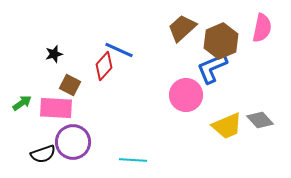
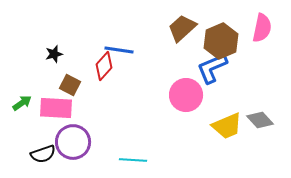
blue line: rotated 16 degrees counterclockwise
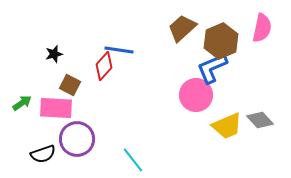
pink circle: moved 10 px right
purple circle: moved 4 px right, 3 px up
cyan line: rotated 48 degrees clockwise
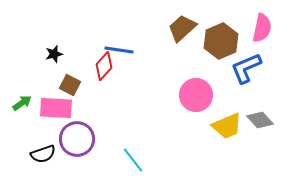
blue L-shape: moved 34 px right
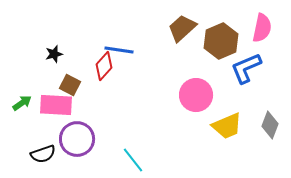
pink rectangle: moved 3 px up
gray diamond: moved 10 px right, 5 px down; rotated 64 degrees clockwise
